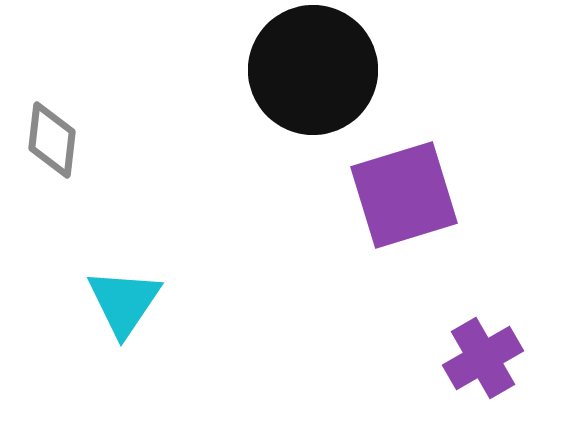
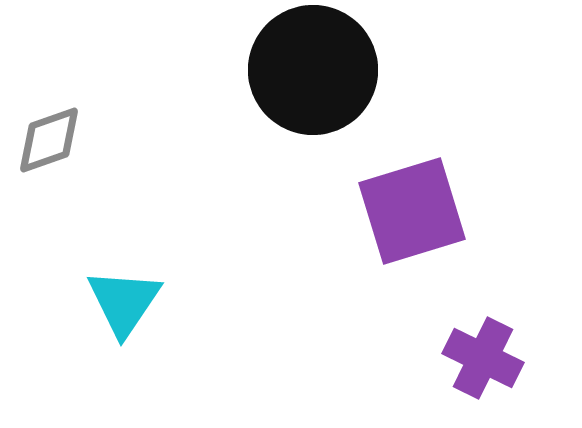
gray diamond: moved 3 px left; rotated 64 degrees clockwise
purple square: moved 8 px right, 16 px down
purple cross: rotated 34 degrees counterclockwise
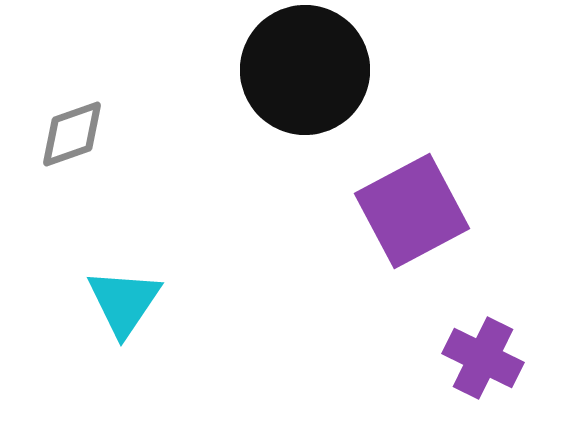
black circle: moved 8 px left
gray diamond: moved 23 px right, 6 px up
purple square: rotated 11 degrees counterclockwise
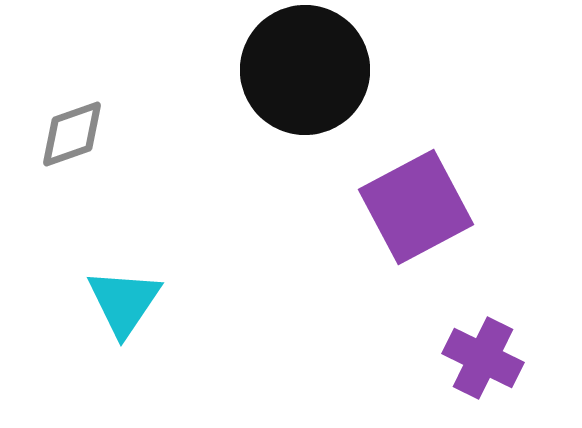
purple square: moved 4 px right, 4 px up
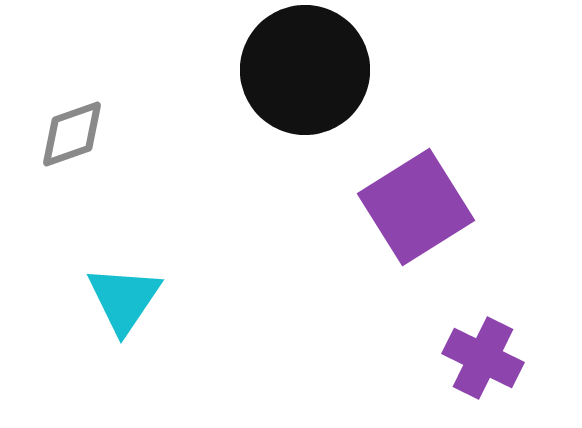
purple square: rotated 4 degrees counterclockwise
cyan triangle: moved 3 px up
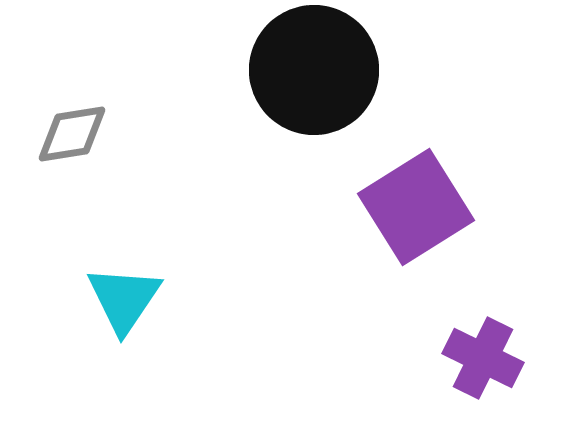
black circle: moved 9 px right
gray diamond: rotated 10 degrees clockwise
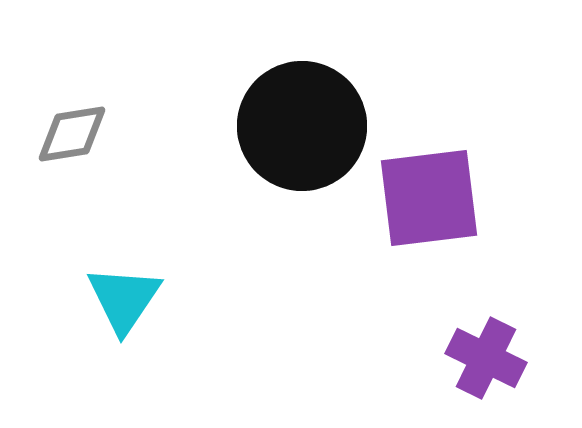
black circle: moved 12 px left, 56 px down
purple square: moved 13 px right, 9 px up; rotated 25 degrees clockwise
purple cross: moved 3 px right
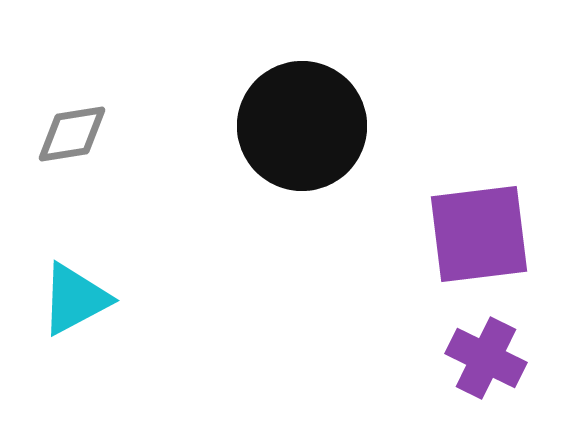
purple square: moved 50 px right, 36 px down
cyan triangle: moved 49 px left; rotated 28 degrees clockwise
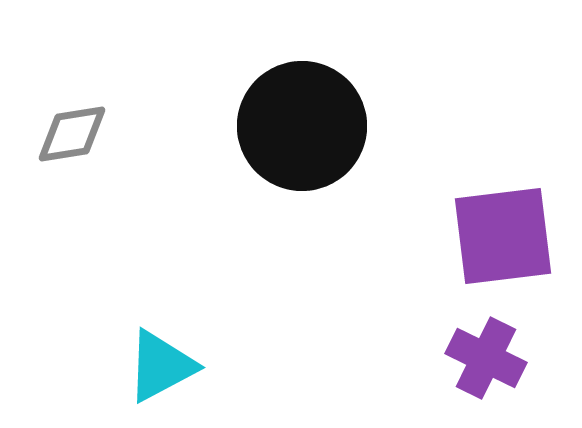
purple square: moved 24 px right, 2 px down
cyan triangle: moved 86 px right, 67 px down
